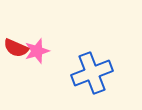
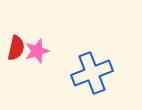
red semicircle: rotated 100 degrees counterclockwise
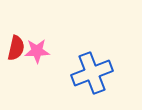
pink star: rotated 15 degrees clockwise
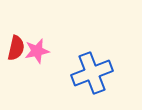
pink star: rotated 10 degrees counterclockwise
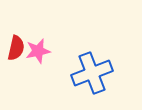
pink star: moved 1 px right
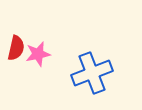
pink star: moved 3 px down
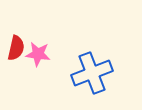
pink star: rotated 20 degrees clockwise
